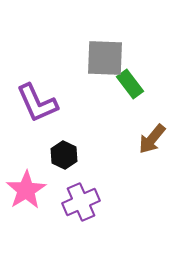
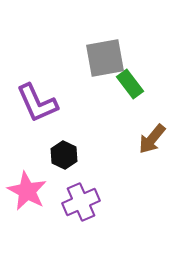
gray square: rotated 12 degrees counterclockwise
pink star: moved 1 px right, 1 px down; rotated 12 degrees counterclockwise
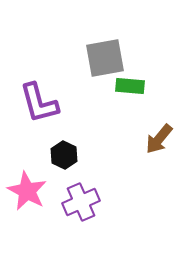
green rectangle: moved 2 px down; rotated 48 degrees counterclockwise
purple L-shape: moved 2 px right; rotated 9 degrees clockwise
brown arrow: moved 7 px right
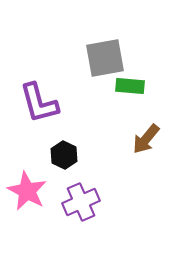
brown arrow: moved 13 px left
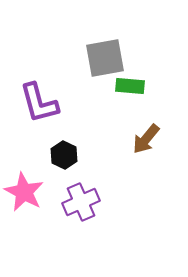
pink star: moved 3 px left, 1 px down
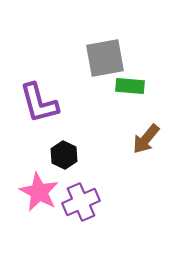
pink star: moved 15 px right
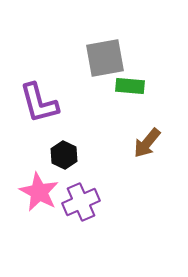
brown arrow: moved 1 px right, 4 px down
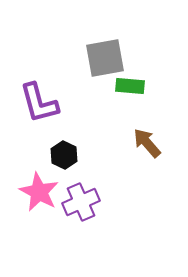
brown arrow: rotated 100 degrees clockwise
